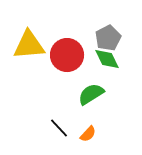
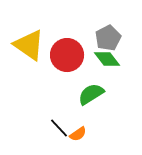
yellow triangle: rotated 40 degrees clockwise
green diamond: rotated 12 degrees counterclockwise
orange semicircle: moved 10 px left; rotated 12 degrees clockwise
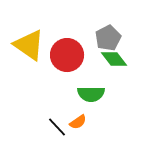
green diamond: moved 7 px right
green semicircle: rotated 148 degrees counterclockwise
black line: moved 2 px left, 1 px up
orange semicircle: moved 12 px up
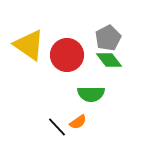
green diamond: moved 5 px left, 1 px down
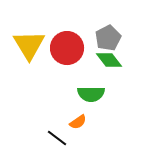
yellow triangle: rotated 24 degrees clockwise
red circle: moved 7 px up
black line: moved 11 px down; rotated 10 degrees counterclockwise
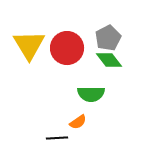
black line: rotated 40 degrees counterclockwise
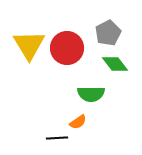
gray pentagon: moved 5 px up
green diamond: moved 6 px right, 4 px down
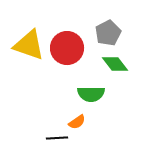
yellow triangle: rotated 40 degrees counterclockwise
orange semicircle: moved 1 px left
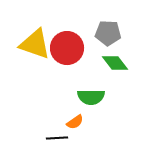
gray pentagon: rotated 30 degrees clockwise
yellow triangle: moved 6 px right, 1 px up
green diamond: moved 1 px up
green semicircle: moved 3 px down
orange semicircle: moved 2 px left
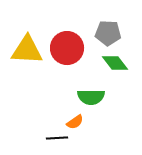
yellow triangle: moved 8 px left, 6 px down; rotated 16 degrees counterclockwise
